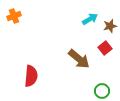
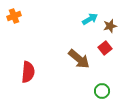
red semicircle: moved 3 px left, 4 px up
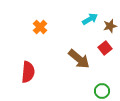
orange cross: moved 26 px right, 11 px down; rotated 24 degrees counterclockwise
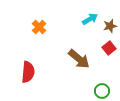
orange cross: moved 1 px left
red square: moved 4 px right
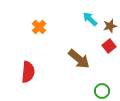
cyan arrow: rotated 105 degrees counterclockwise
red square: moved 2 px up
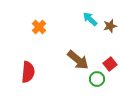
red square: moved 1 px right, 18 px down
brown arrow: moved 1 px left, 1 px down
green circle: moved 5 px left, 12 px up
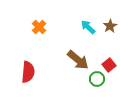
cyan arrow: moved 2 px left, 8 px down
brown star: rotated 16 degrees counterclockwise
red square: moved 1 px left, 1 px down
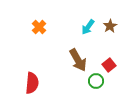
cyan arrow: rotated 98 degrees counterclockwise
brown arrow: rotated 20 degrees clockwise
red semicircle: moved 4 px right, 11 px down
green circle: moved 1 px left, 2 px down
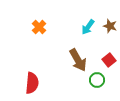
brown star: rotated 24 degrees counterclockwise
red square: moved 5 px up
green circle: moved 1 px right, 1 px up
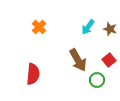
brown star: moved 3 px down
red semicircle: moved 1 px right, 9 px up
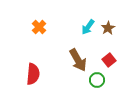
brown star: moved 2 px left, 1 px up; rotated 24 degrees clockwise
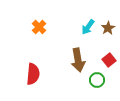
brown arrow: rotated 20 degrees clockwise
